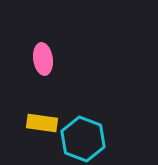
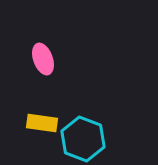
pink ellipse: rotated 12 degrees counterclockwise
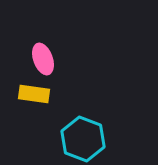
yellow rectangle: moved 8 px left, 29 px up
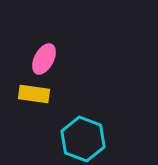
pink ellipse: moved 1 px right; rotated 48 degrees clockwise
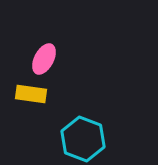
yellow rectangle: moved 3 px left
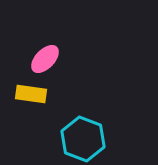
pink ellipse: moved 1 px right; rotated 16 degrees clockwise
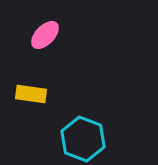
pink ellipse: moved 24 px up
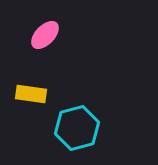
cyan hexagon: moved 6 px left, 11 px up; rotated 24 degrees clockwise
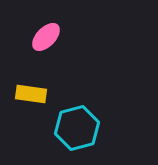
pink ellipse: moved 1 px right, 2 px down
